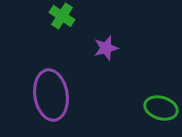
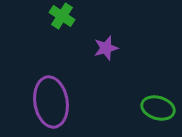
purple ellipse: moved 7 px down
green ellipse: moved 3 px left
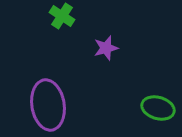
purple ellipse: moved 3 px left, 3 px down
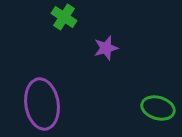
green cross: moved 2 px right, 1 px down
purple ellipse: moved 6 px left, 1 px up
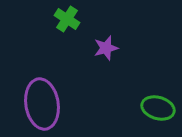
green cross: moved 3 px right, 2 px down
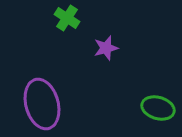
green cross: moved 1 px up
purple ellipse: rotated 6 degrees counterclockwise
